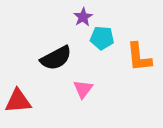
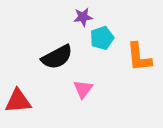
purple star: rotated 24 degrees clockwise
cyan pentagon: rotated 25 degrees counterclockwise
black semicircle: moved 1 px right, 1 px up
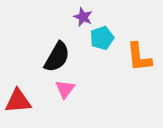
purple star: rotated 30 degrees clockwise
black semicircle: rotated 32 degrees counterclockwise
pink triangle: moved 18 px left
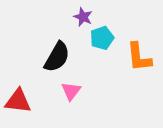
pink triangle: moved 6 px right, 2 px down
red triangle: rotated 12 degrees clockwise
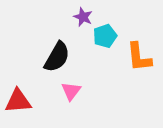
cyan pentagon: moved 3 px right, 2 px up
red triangle: rotated 12 degrees counterclockwise
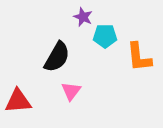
cyan pentagon: rotated 20 degrees clockwise
